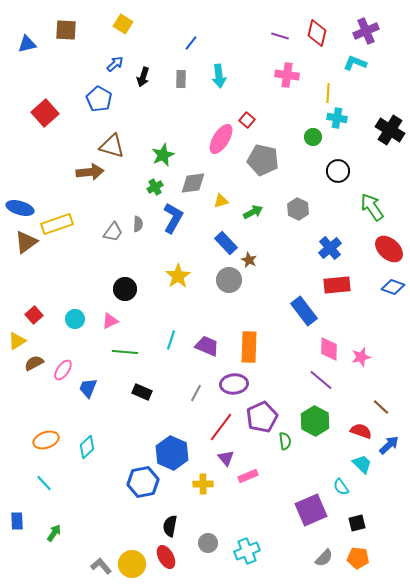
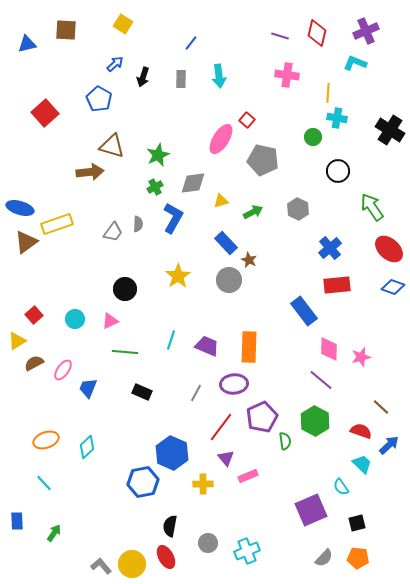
green star at (163, 155): moved 5 px left
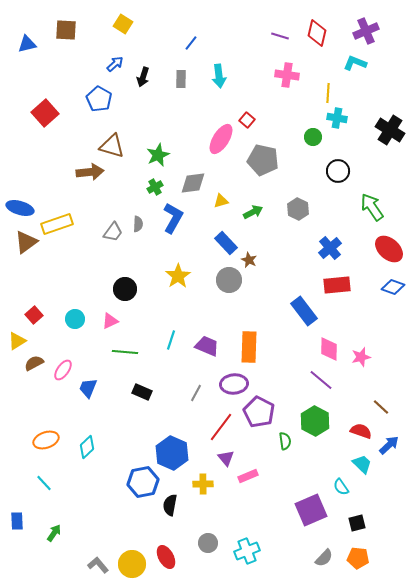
purple pentagon at (262, 417): moved 3 px left, 5 px up; rotated 20 degrees counterclockwise
black semicircle at (170, 526): moved 21 px up
gray L-shape at (101, 566): moved 3 px left, 1 px up
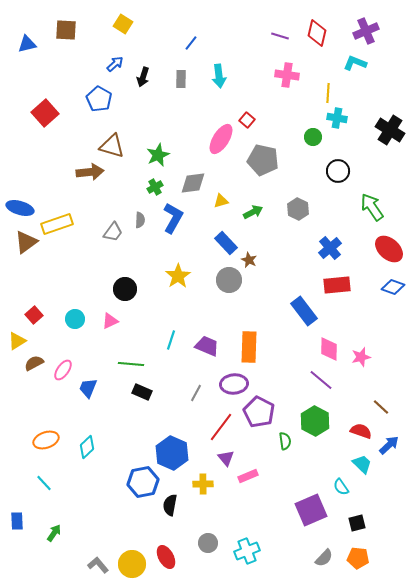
gray semicircle at (138, 224): moved 2 px right, 4 px up
green line at (125, 352): moved 6 px right, 12 px down
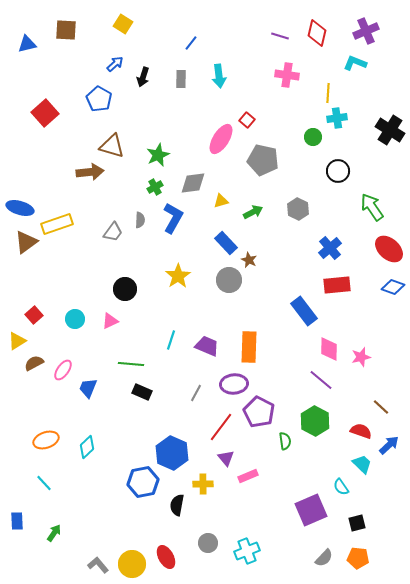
cyan cross at (337, 118): rotated 18 degrees counterclockwise
black semicircle at (170, 505): moved 7 px right
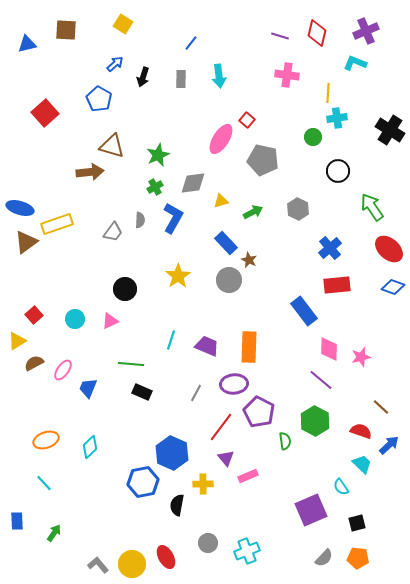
cyan diamond at (87, 447): moved 3 px right
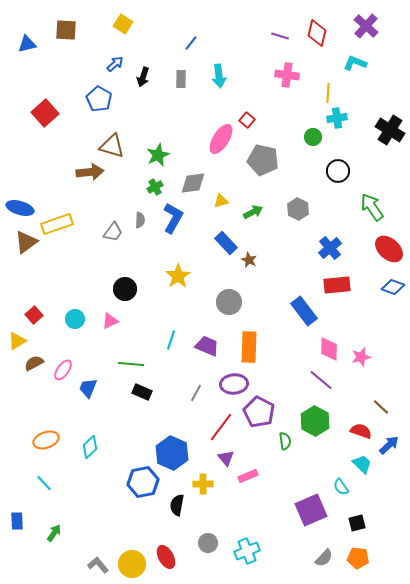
purple cross at (366, 31): moved 5 px up; rotated 25 degrees counterclockwise
gray circle at (229, 280): moved 22 px down
